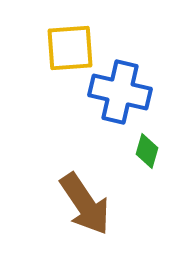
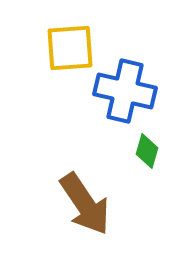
blue cross: moved 5 px right, 1 px up
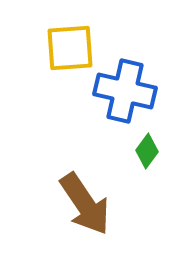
green diamond: rotated 20 degrees clockwise
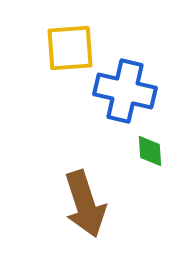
green diamond: moved 3 px right; rotated 40 degrees counterclockwise
brown arrow: rotated 16 degrees clockwise
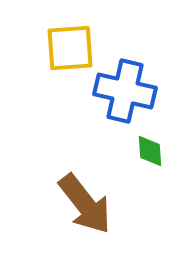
brown arrow: rotated 20 degrees counterclockwise
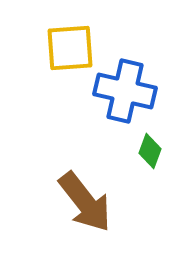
green diamond: rotated 24 degrees clockwise
brown arrow: moved 2 px up
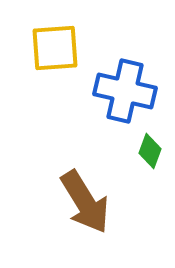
yellow square: moved 15 px left
brown arrow: rotated 6 degrees clockwise
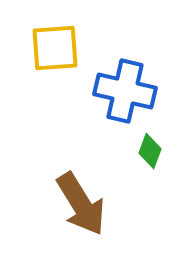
brown arrow: moved 4 px left, 2 px down
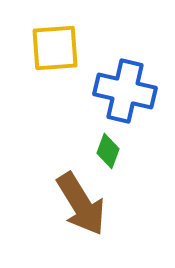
green diamond: moved 42 px left
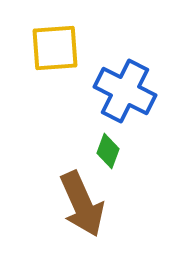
blue cross: rotated 14 degrees clockwise
brown arrow: moved 1 px right; rotated 8 degrees clockwise
